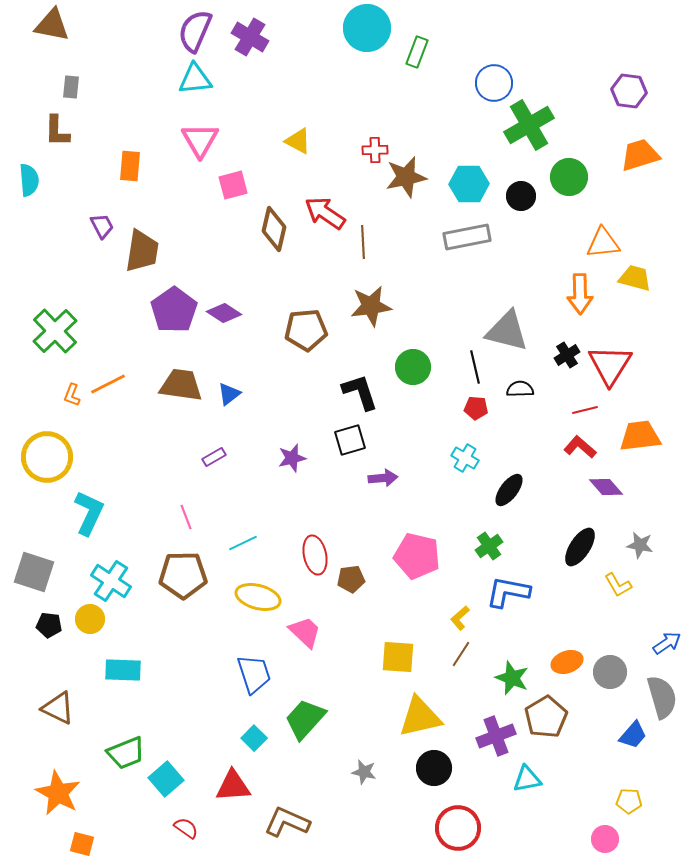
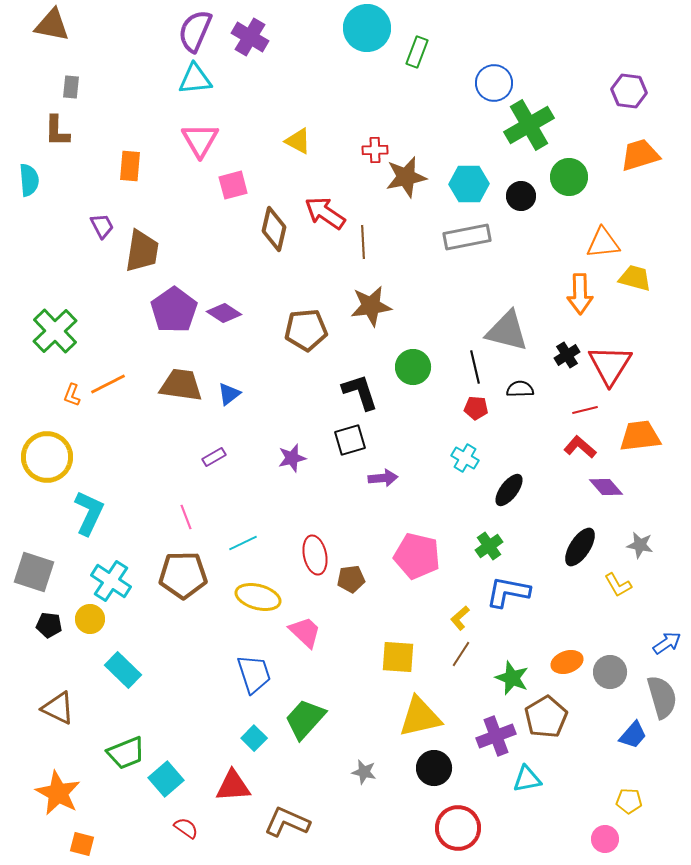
cyan rectangle at (123, 670): rotated 42 degrees clockwise
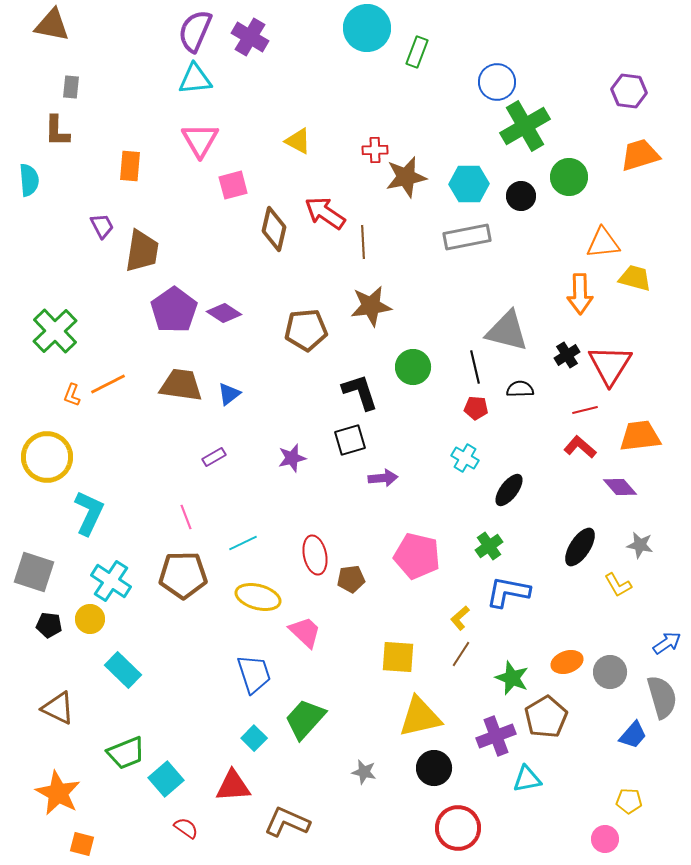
blue circle at (494, 83): moved 3 px right, 1 px up
green cross at (529, 125): moved 4 px left, 1 px down
purple diamond at (606, 487): moved 14 px right
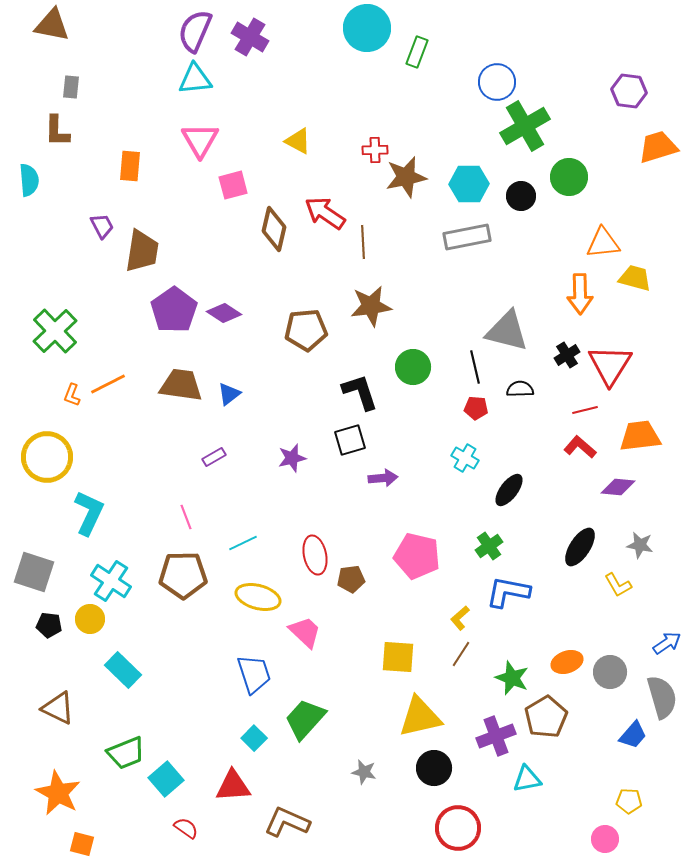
orange trapezoid at (640, 155): moved 18 px right, 8 px up
purple diamond at (620, 487): moved 2 px left; rotated 44 degrees counterclockwise
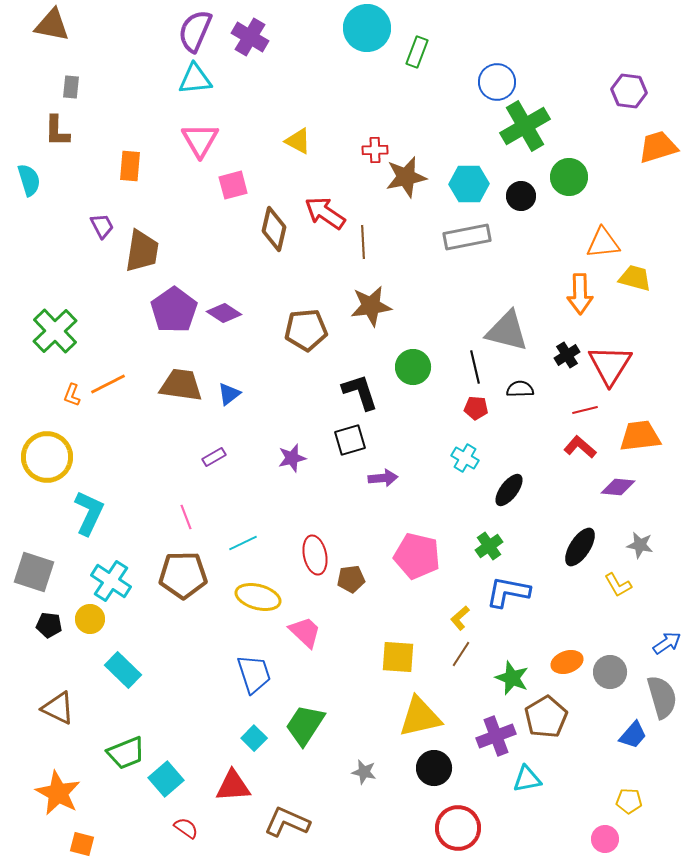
cyan semicircle at (29, 180): rotated 12 degrees counterclockwise
green trapezoid at (305, 719): moved 6 px down; rotated 9 degrees counterclockwise
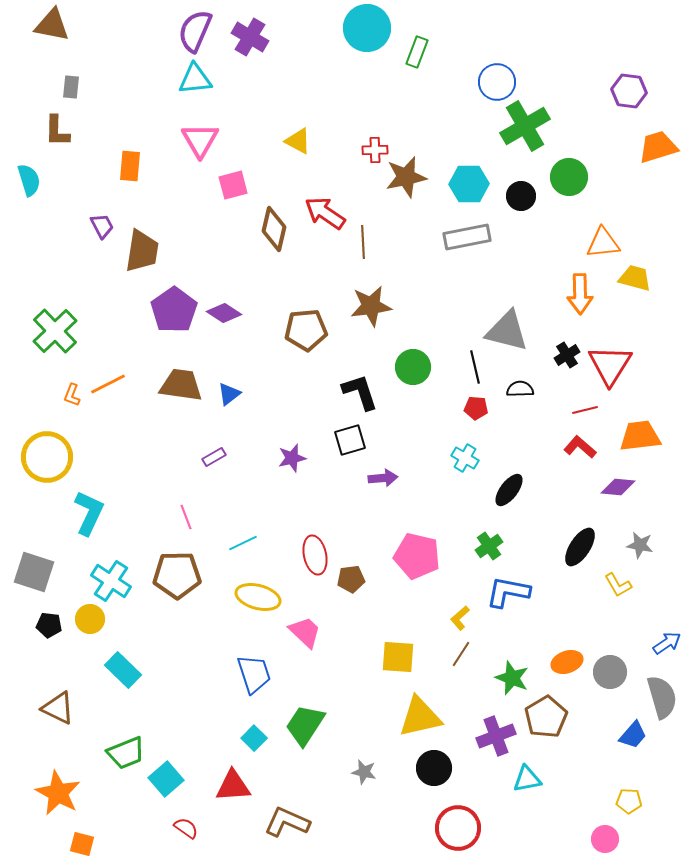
brown pentagon at (183, 575): moved 6 px left
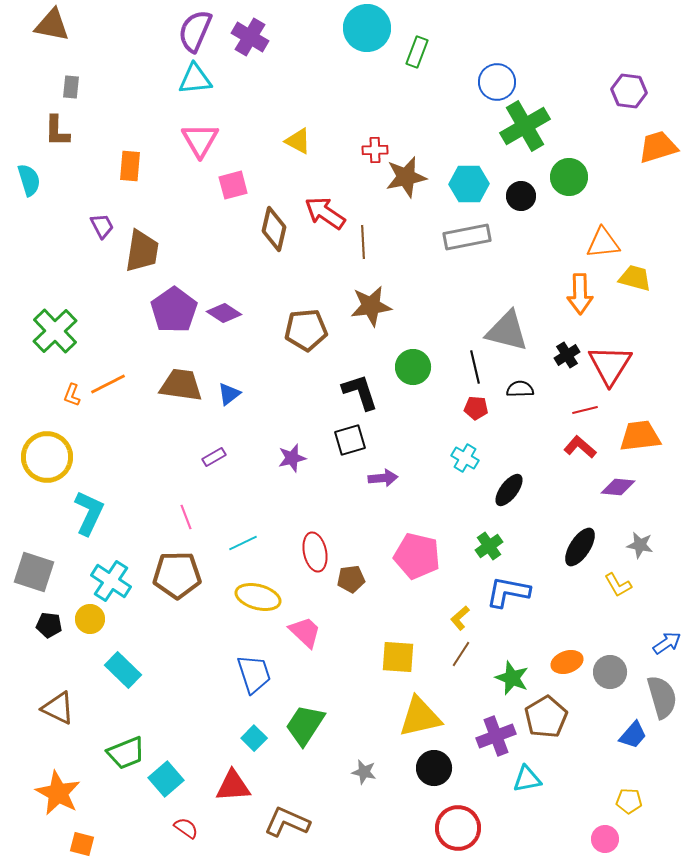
red ellipse at (315, 555): moved 3 px up
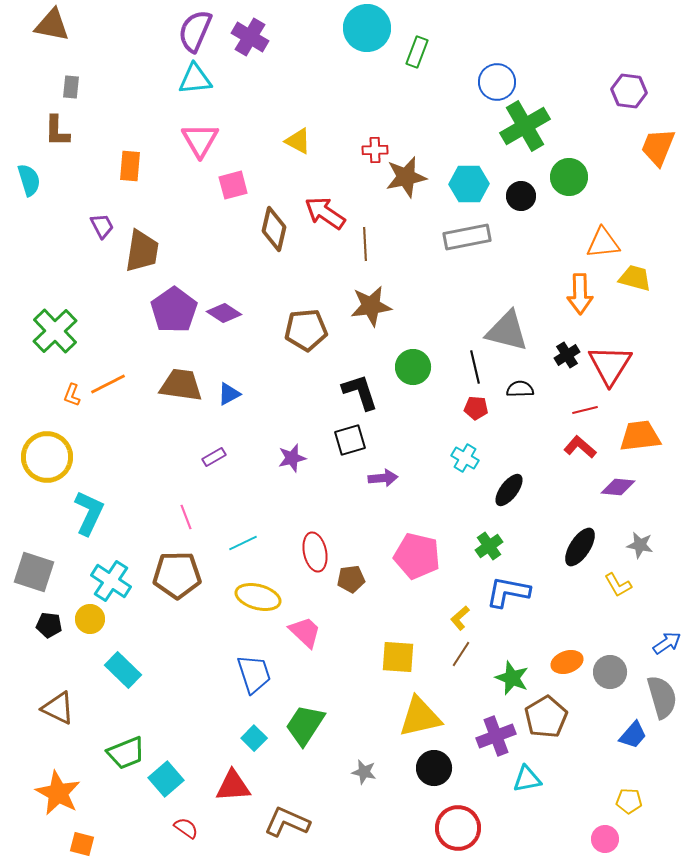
orange trapezoid at (658, 147): rotated 51 degrees counterclockwise
brown line at (363, 242): moved 2 px right, 2 px down
blue triangle at (229, 394): rotated 10 degrees clockwise
